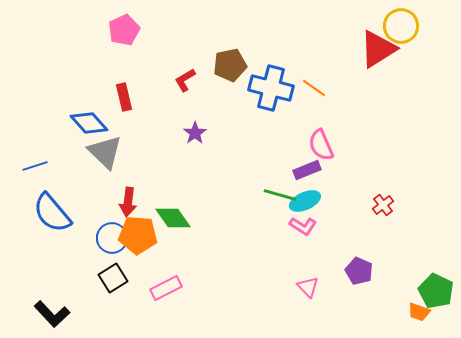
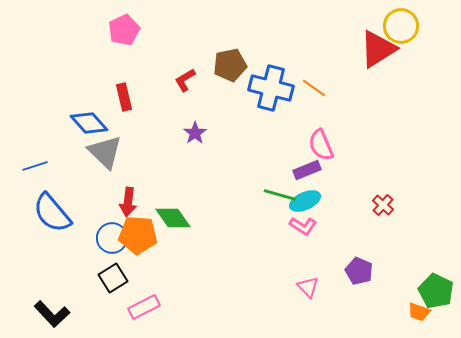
red cross: rotated 10 degrees counterclockwise
pink rectangle: moved 22 px left, 19 px down
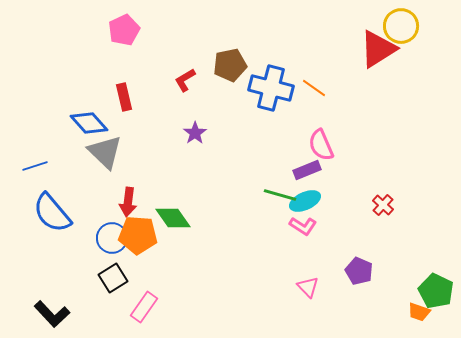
pink rectangle: rotated 28 degrees counterclockwise
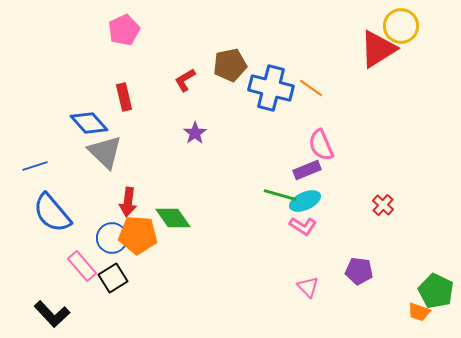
orange line: moved 3 px left
purple pentagon: rotated 16 degrees counterclockwise
pink rectangle: moved 62 px left, 41 px up; rotated 76 degrees counterclockwise
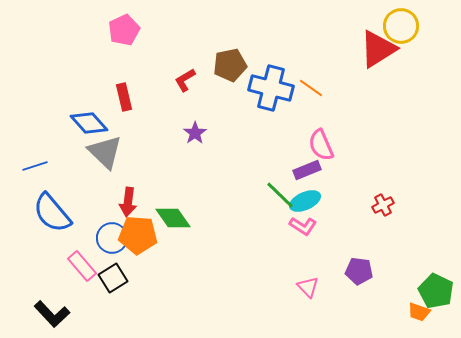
green line: rotated 28 degrees clockwise
red cross: rotated 20 degrees clockwise
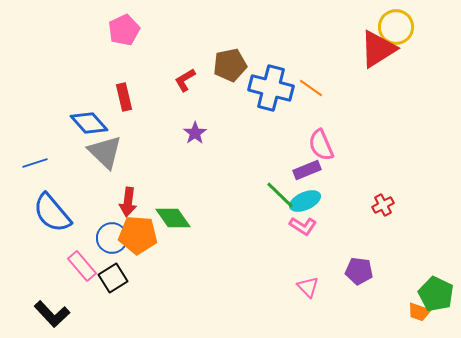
yellow circle: moved 5 px left, 1 px down
blue line: moved 3 px up
green pentagon: moved 3 px down
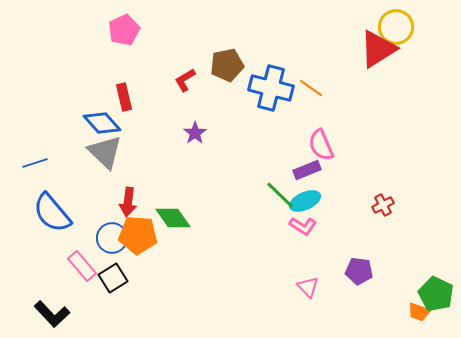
brown pentagon: moved 3 px left
blue diamond: moved 13 px right
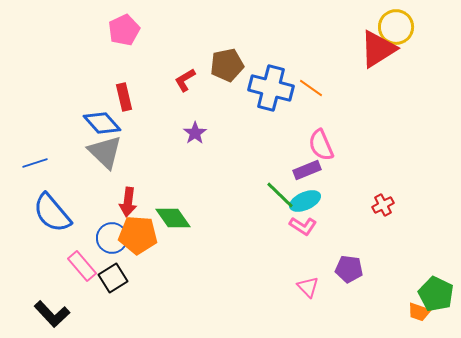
purple pentagon: moved 10 px left, 2 px up
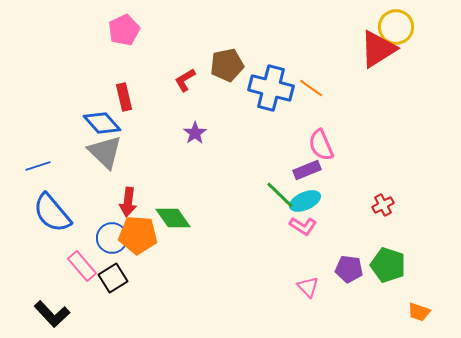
blue line: moved 3 px right, 3 px down
green pentagon: moved 48 px left, 29 px up; rotated 8 degrees counterclockwise
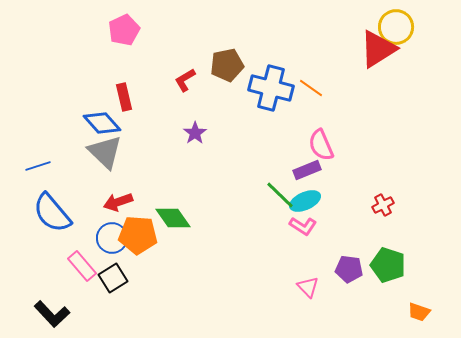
red arrow: moved 10 px left; rotated 64 degrees clockwise
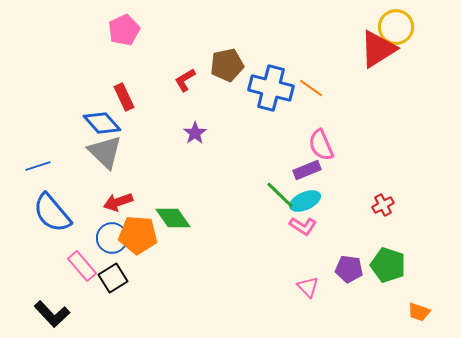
red rectangle: rotated 12 degrees counterclockwise
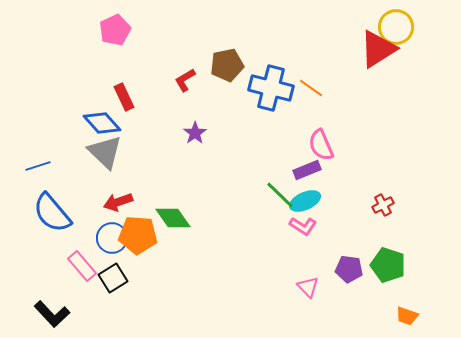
pink pentagon: moved 9 px left
orange trapezoid: moved 12 px left, 4 px down
